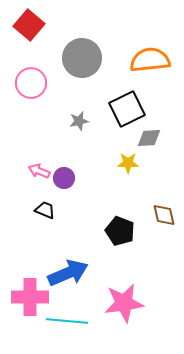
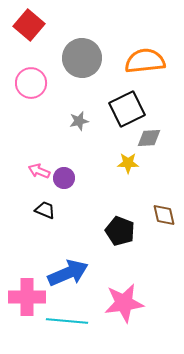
orange semicircle: moved 5 px left, 1 px down
pink cross: moved 3 px left
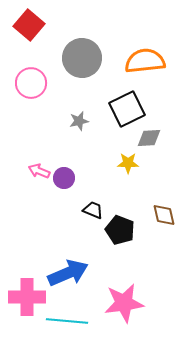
black trapezoid: moved 48 px right
black pentagon: moved 1 px up
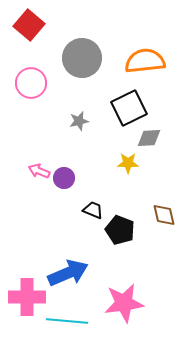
black square: moved 2 px right, 1 px up
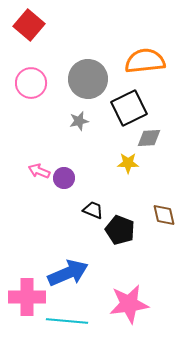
gray circle: moved 6 px right, 21 px down
pink star: moved 5 px right, 1 px down
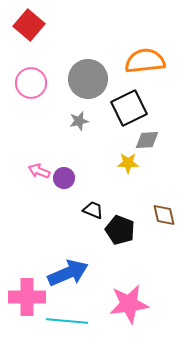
gray diamond: moved 2 px left, 2 px down
